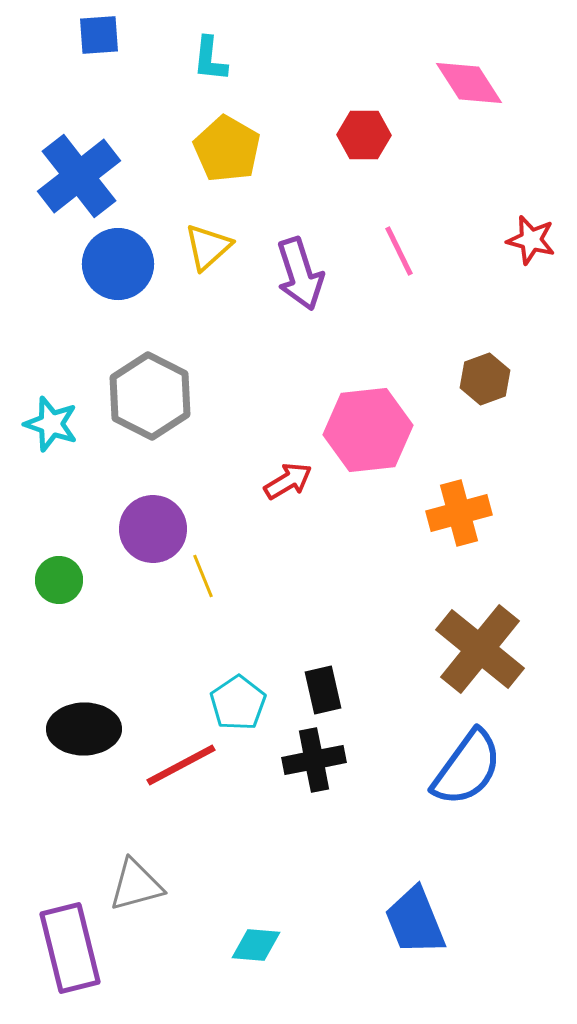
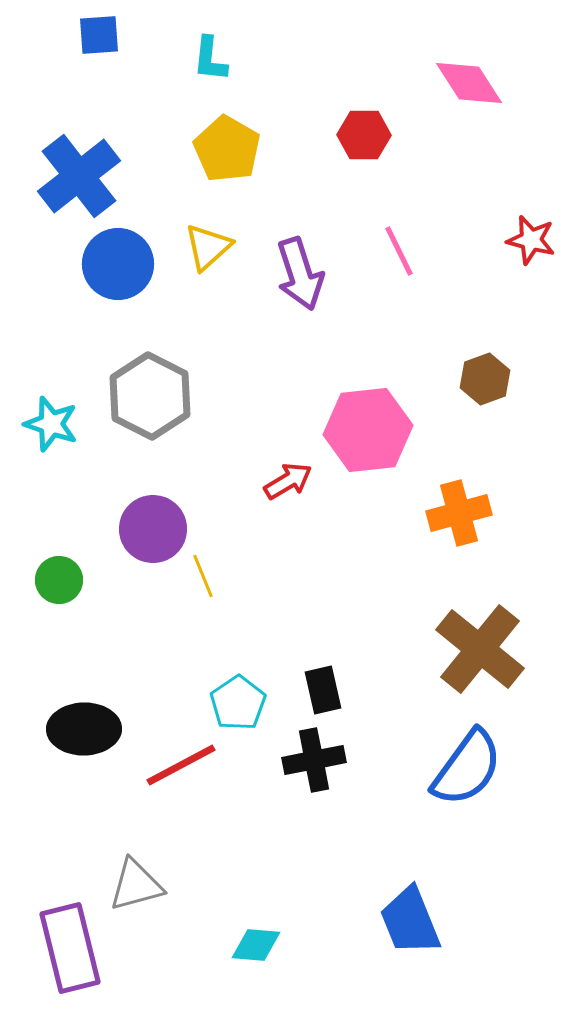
blue trapezoid: moved 5 px left
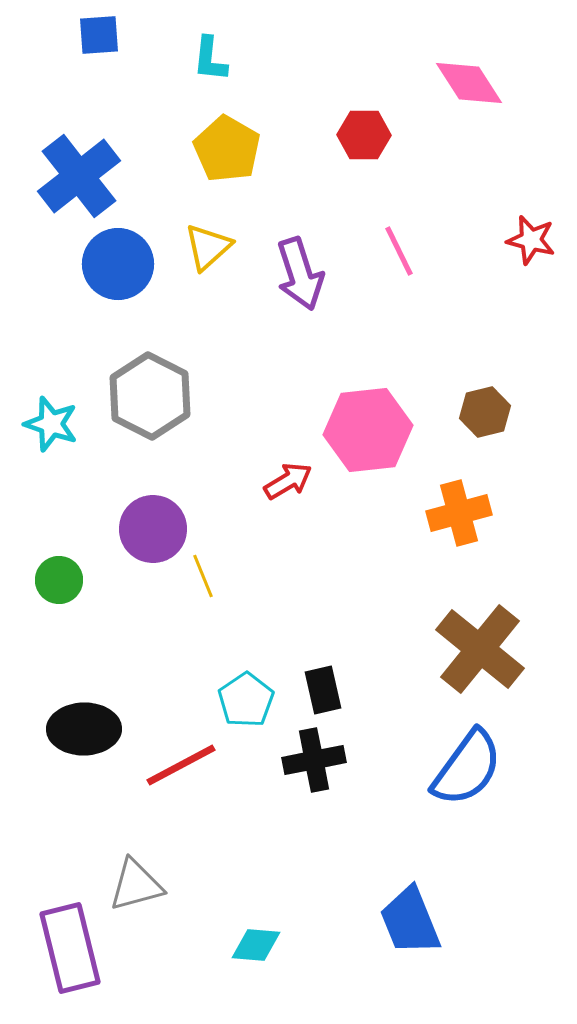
brown hexagon: moved 33 px down; rotated 6 degrees clockwise
cyan pentagon: moved 8 px right, 3 px up
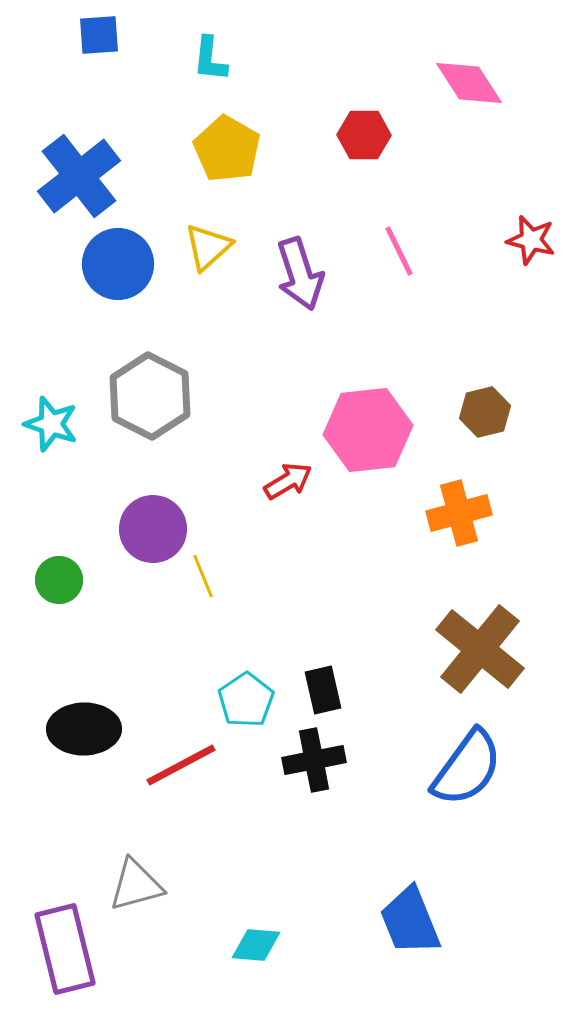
purple rectangle: moved 5 px left, 1 px down
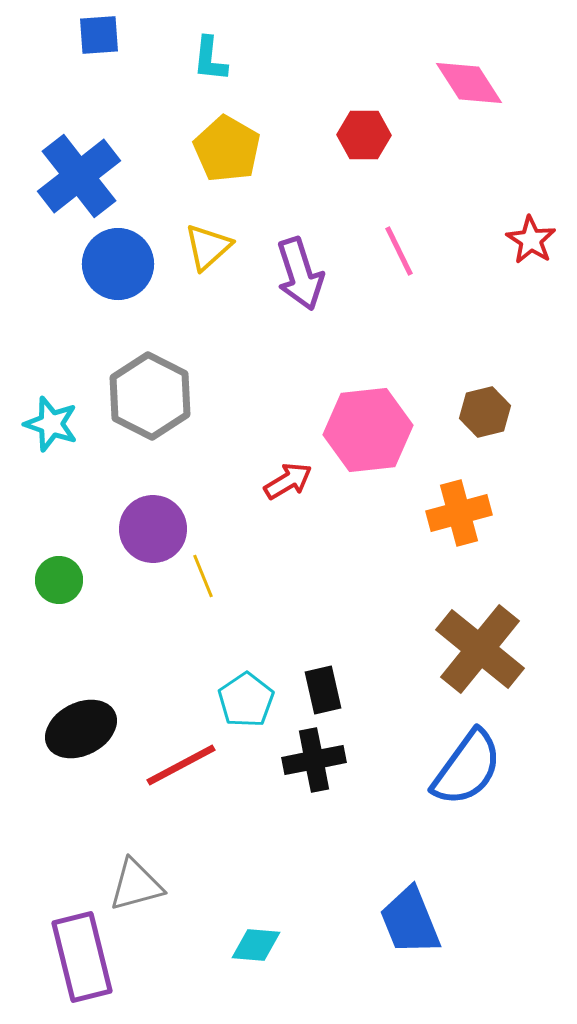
red star: rotated 18 degrees clockwise
black ellipse: moved 3 px left; rotated 26 degrees counterclockwise
purple rectangle: moved 17 px right, 8 px down
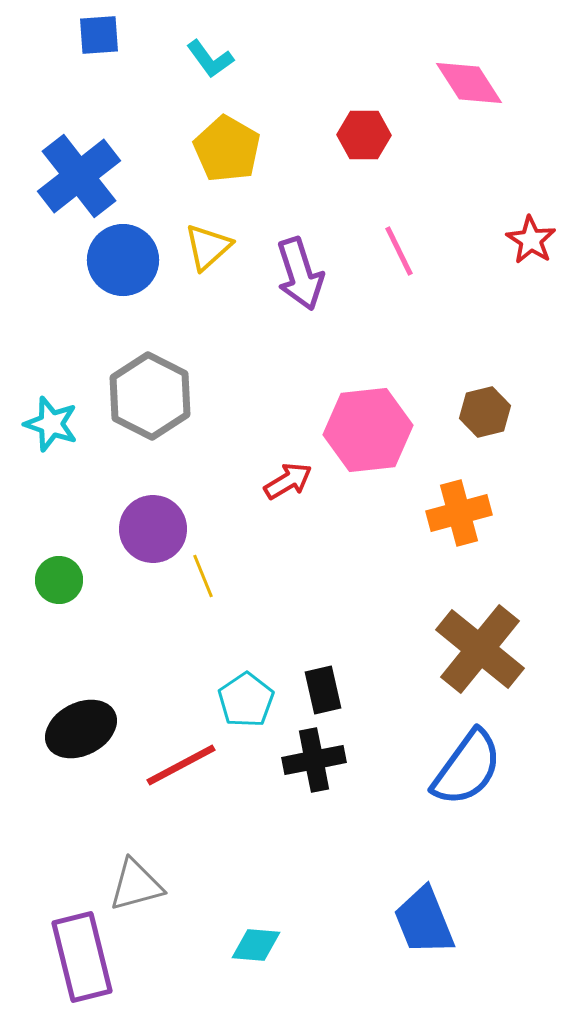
cyan L-shape: rotated 42 degrees counterclockwise
blue circle: moved 5 px right, 4 px up
blue trapezoid: moved 14 px right
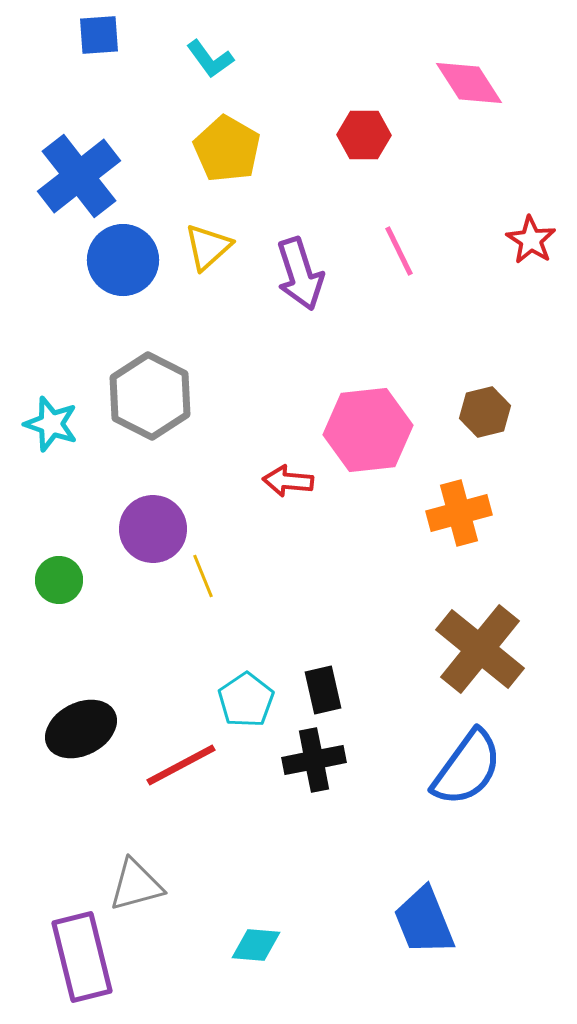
red arrow: rotated 144 degrees counterclockwise
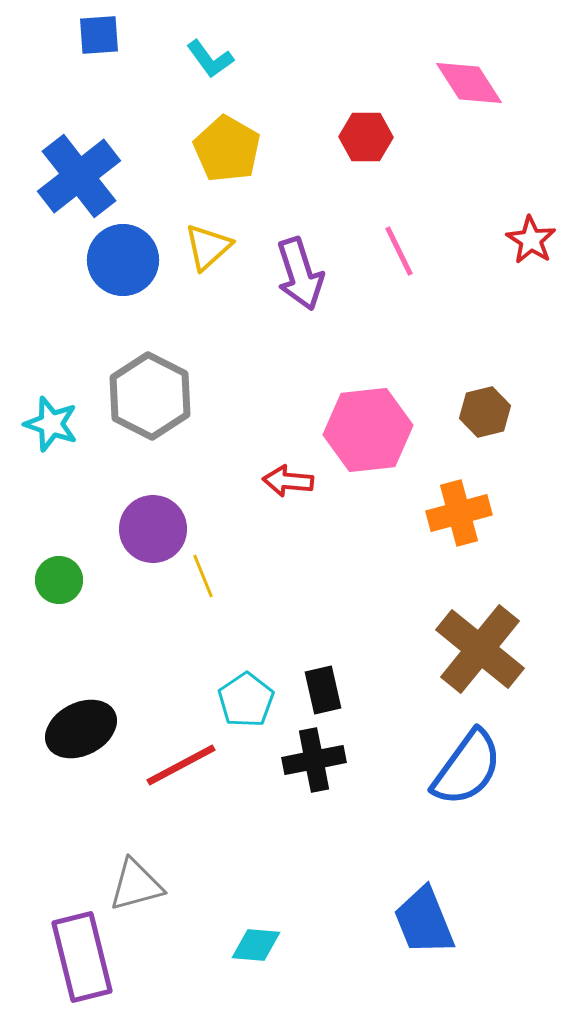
red hexagon: moved 2 px right, 2 px down
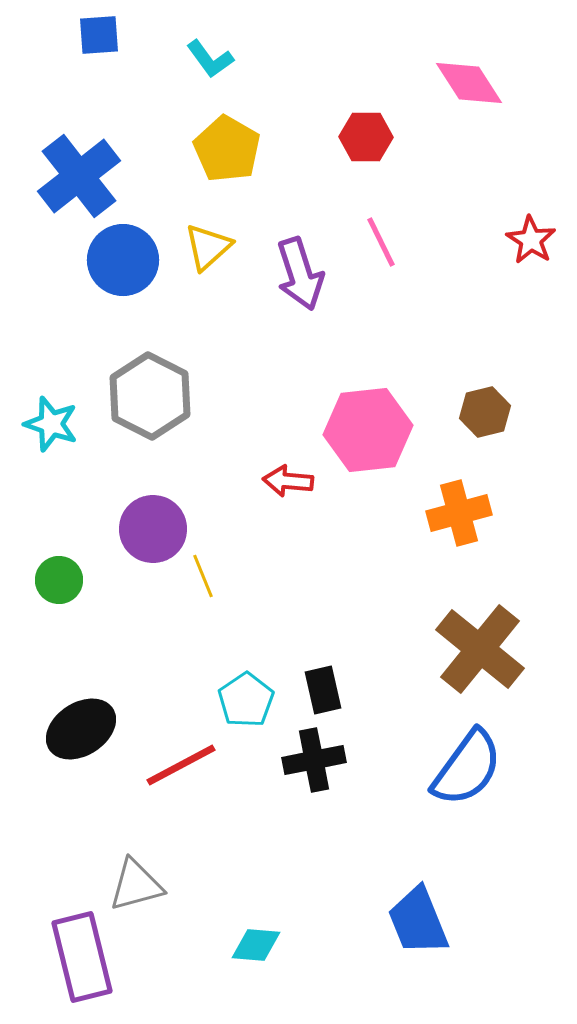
pink line: moved 18 px left, 9 px up
black ellipse: rotated 6 degrees counterclockwise
blue trapezoid: moved 6 px left
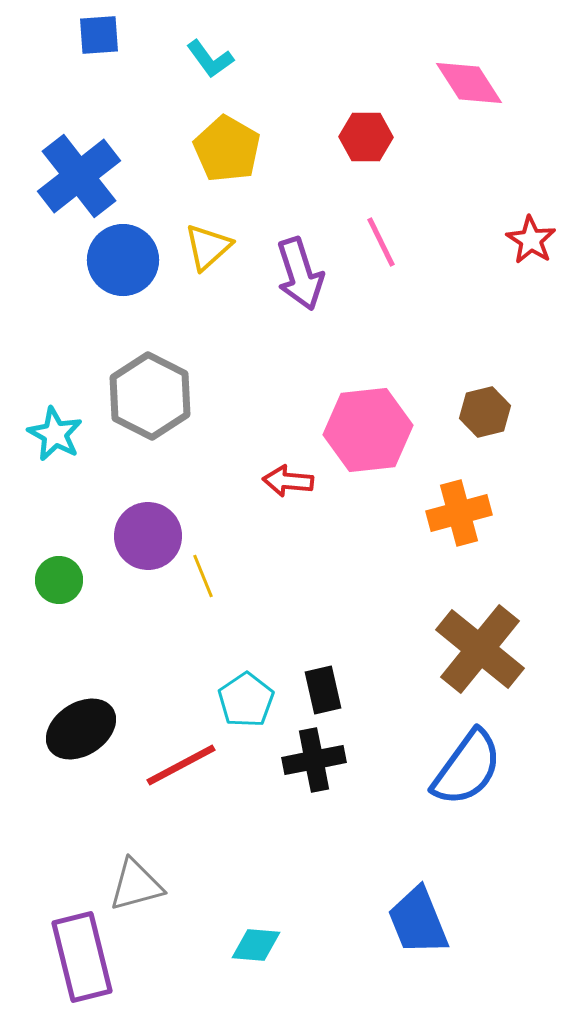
cyan star: moved 4 px right, 10 px down; rotated 10 degrees clockwise
purple circle: moved 5 px left, 7 px down
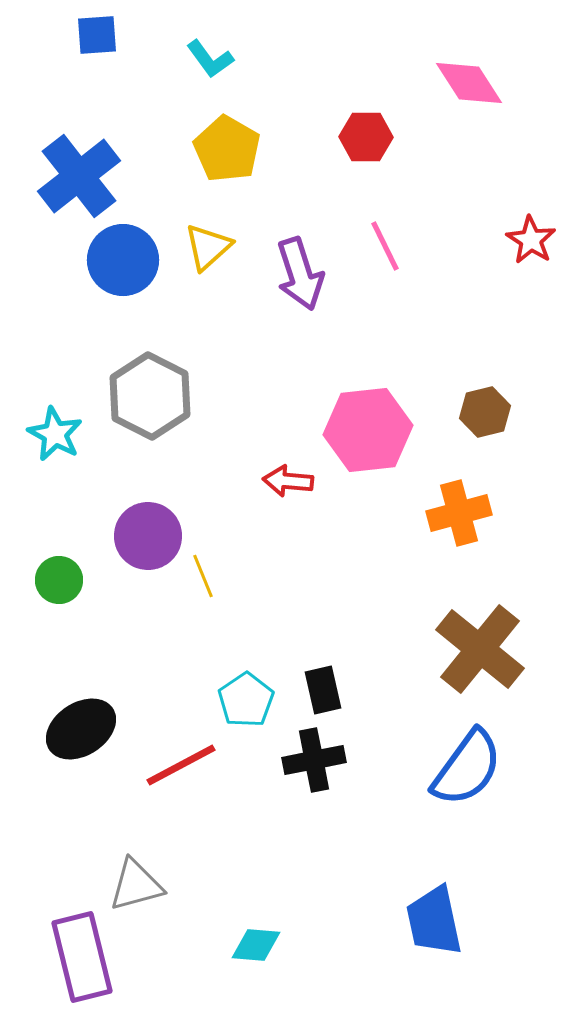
blue square: moved 2 px left
pink line: moved 4 px right, 4 px down
blue trapezoid: moved 16 px right; rotated 10 degrees clockwise
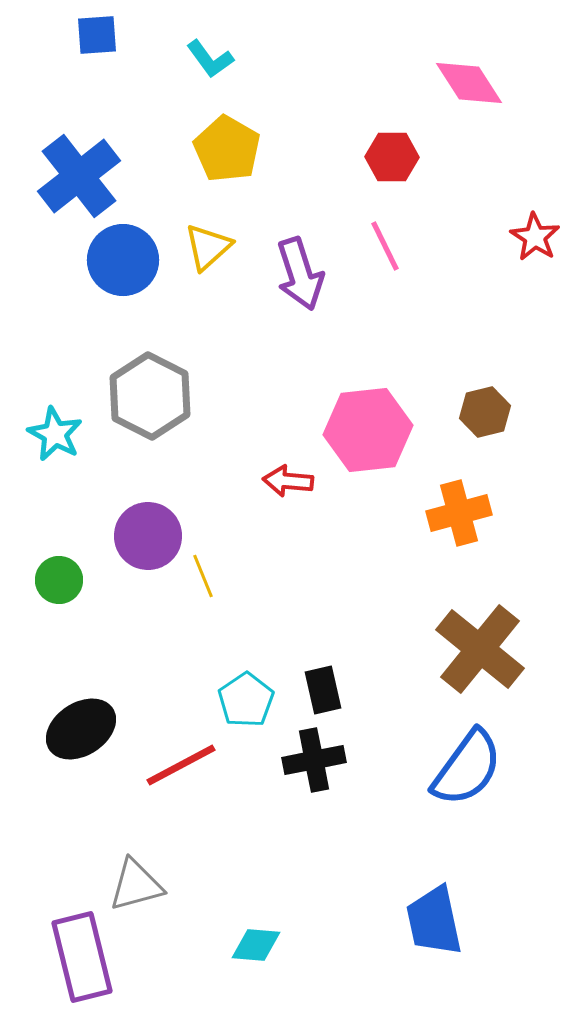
red hexagon: moved 26 px right, 20 px down
red star: moved 4 px right, 3 px up
